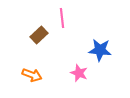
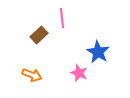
blue star: moved 2 px left, 2 px down; rotated 25 degrees clockwise
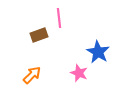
pink line: moved 3 px left
brown rectangle: rotated 24 degrees clockwise
orange arrow: rotated 66 degrees counterclockwise
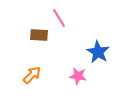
pink line: rotated 24 degrees counterclockwise
brown rectangle: rotated 24 degrees clockwise
pink star: moved 1 px left, 3 px down; rotated 12 degrees counterclockwise
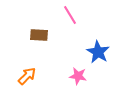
pink line: moved 11 px right, 3 px up
orange arrow: moved 5 px left, 1 px down
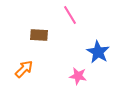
orange arrow: moved 3 px left, 7 px up
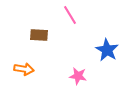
blue star: moved 9 px right, 2 px up
orange arrow: rotated 54 degrees clockwise
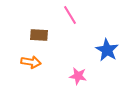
orange arrow: moved 7 px right, 7 px up
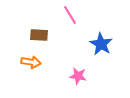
blue star: moved 6 px left, 6 px up
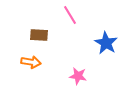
blue star: moved 5 px right, 1 px up
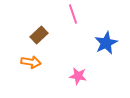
pink line: moved 3 px right, 1 px up; rotated 12 degrees clockwise
brown rectangle: rotated 48 degrees counterclockwise
blue star: rotated 15 degrees clockwise
